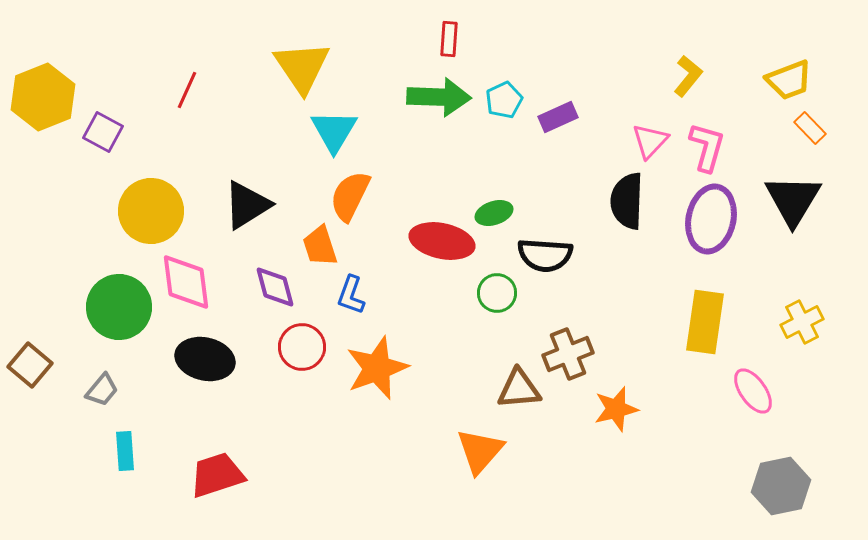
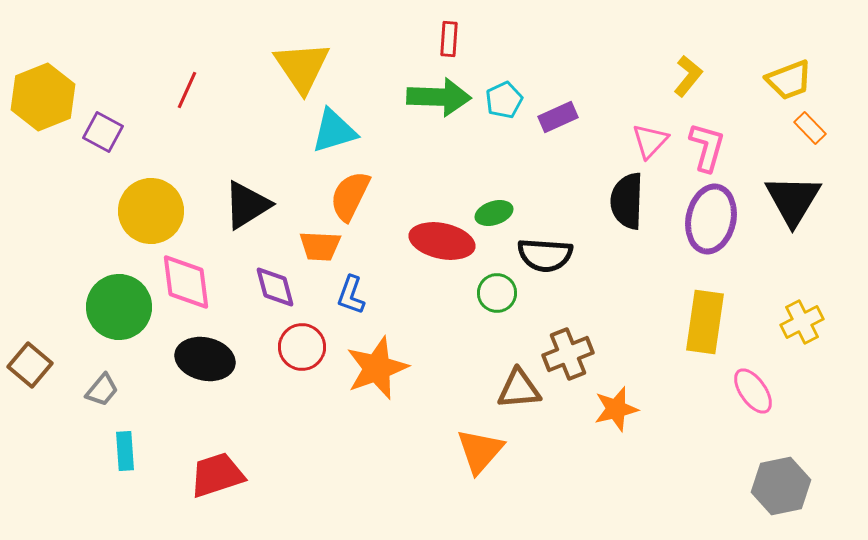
cyan triangle at (334, 131): rotated 42 degrees clockwise
orange trapezoid at (320, 246): rotated 69 degrees counterclockwise
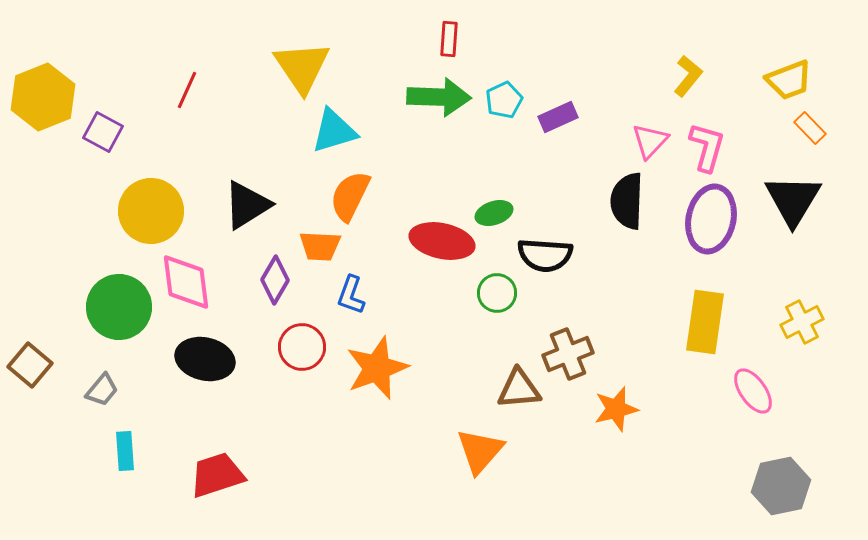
purple diamond at (275, 287): moved 7 px up; rotated 45 degrees clockwise
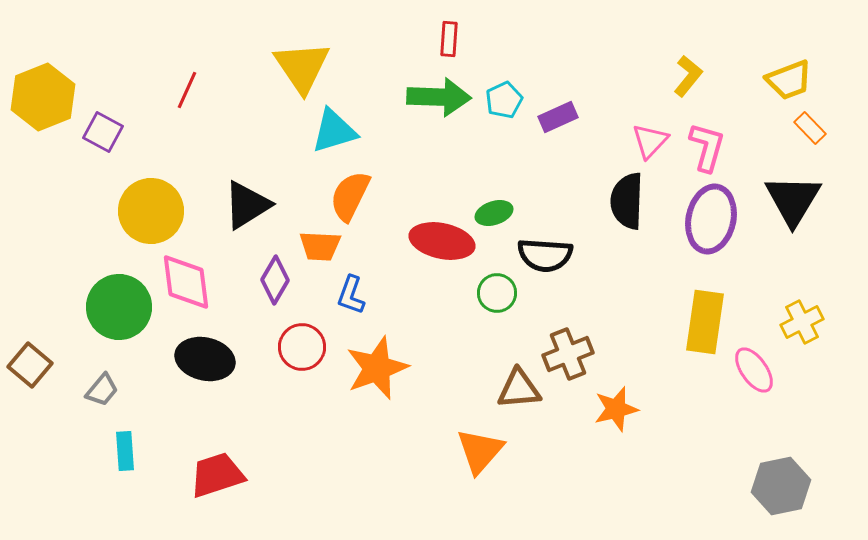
pink ellipse at (753, 391): moved 1 px right, 21 px up
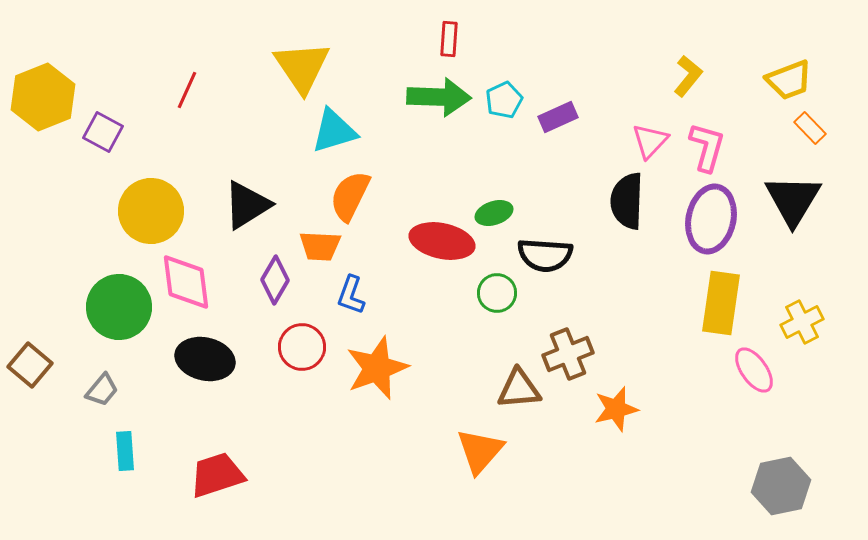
yellow rectangle at (705, 322): moved 16 px right, 19 px up
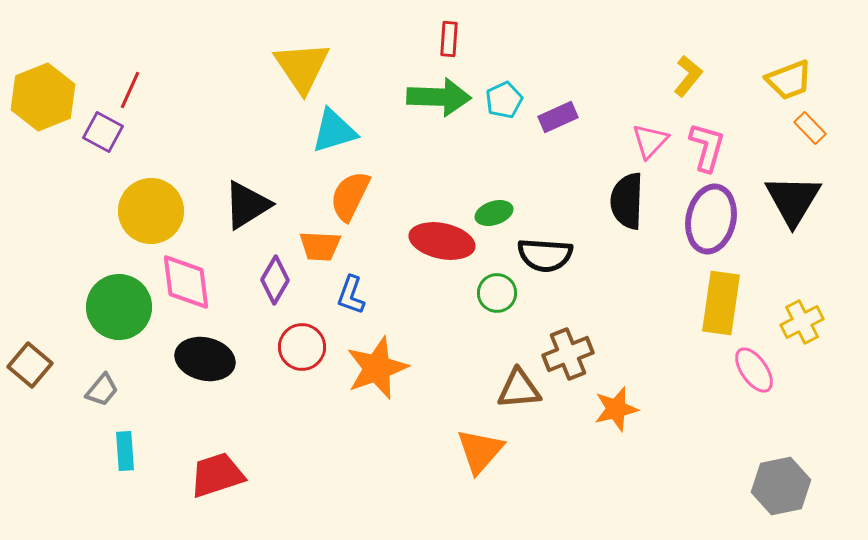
red line at (187, 90): moved 57 px left
